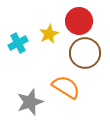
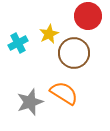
red circle: moved 9 px right, 5 px up
brown circle: moved 11 px left
orange semicircle: moved 2 px left, 6 px down
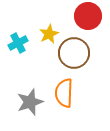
orange semicircle: rotated 120 degrees counterclockwise
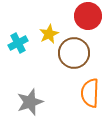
orange semicircle: moved 26 px right
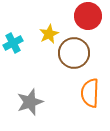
cyan cross: moved 5 px left
